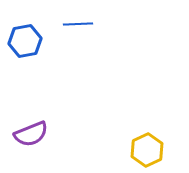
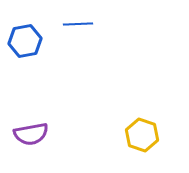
purple semicircle: rotated 12 degrees clockwise
yellow hexagon: moved 5 px left, 15 px up; rotated 16 degrees counterclockwise
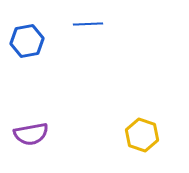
blue line: moved 10 px right
blue hexagon: moved 2 px right
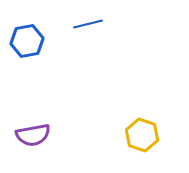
blue line: rotated 12 degrees counterclockwise
purple semicircle: moved 2 px right, 1 px down
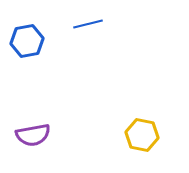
yellow hexagon: rotated 8 degrees counterclockwise
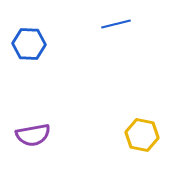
blue line: moved 28 px right
blue hexagon: moved 2 px right, 3 px down; rotated 12 degrees clockwise
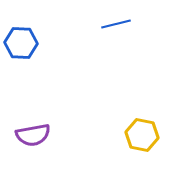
blue hexagon: moved 8 px left, 1 px up
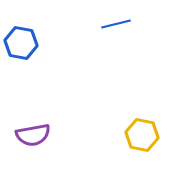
blue hexagon: rotated 8 degrees clockwise
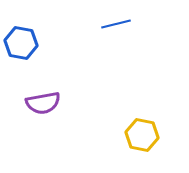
purple semicircle: moved 10 px right, 32 px up
